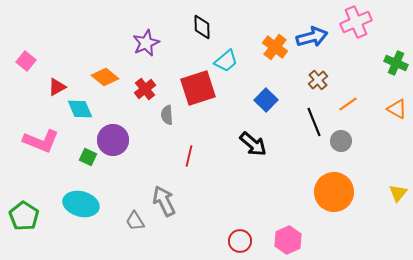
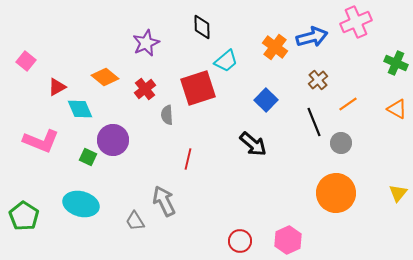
gray circle: moved 2 px down
red line: moved 1 px left, 3 px down
orange circle: moved 2 px right, 1 px down
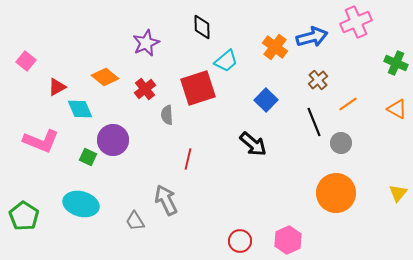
gray arrow: moved 2 px right, 1 px up
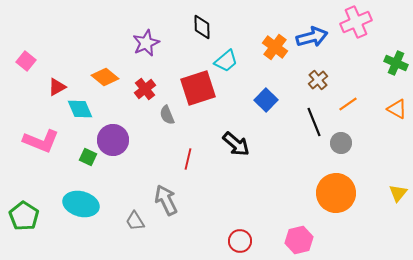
gray semicircle: rotated 18 degrees counterclockwise
black arrow: moved 17 px left
pink hexagon: moved 11 px right; rotated 12 degrees clockwise
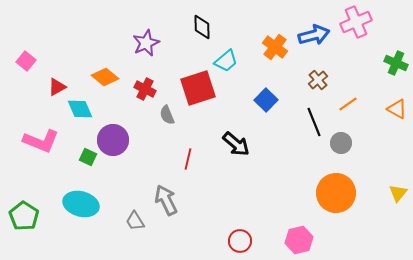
blue arrow: moved 2 px right, 2 px up
red cross: rotated 25 degrees counterclockwise
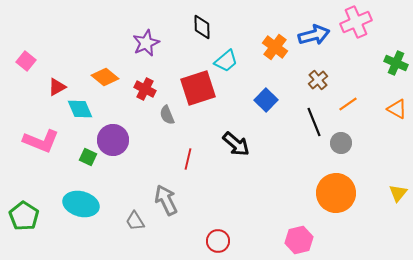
red circle: moved 22 px left
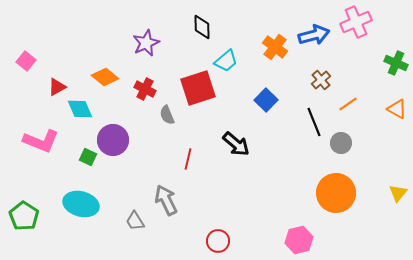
brown cross: moved 3 px right
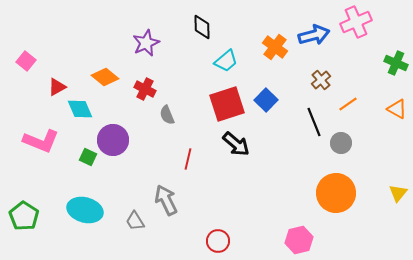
red square: moved 29 px right, 16 px down
cyan ellipse: moved 4 px right, 6 px down
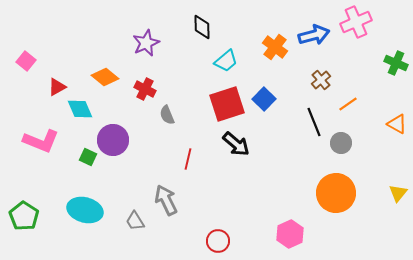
blue square: moved 2 px left, 1 px up
orange triangle: moved 15 px down
pink hexagon: moved 9 px left, 6 px up; rotated 12 degrees counterclockwise
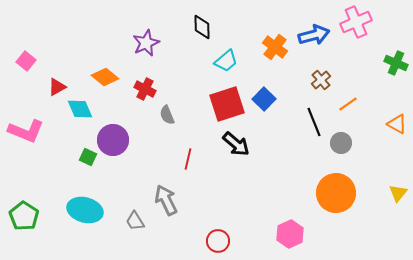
pink L-shape: moved 15 px left, 10 px up
